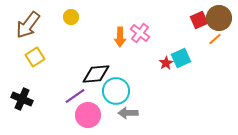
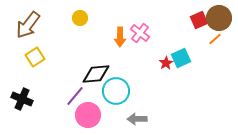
yellow circle: moved 9 px right, 1 px down
purple line: rotated 15 degrees counterclockwise
gray arrow: moved 9 px right, 6 px down
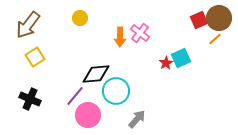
black cross: moved 8 px right
gray arrow: rotated 132 degrees clockwise
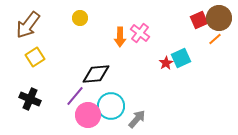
cyan circle: moved 5 px left, 15 px down
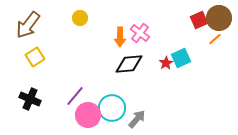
black diamond: moved 33 px right, 10 px up
cyan circle: moved 1 px right, 2 px down
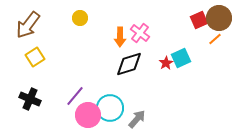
black diamond: rotated 12 degrees counterclockwise
cyan circle: moved 2 px left
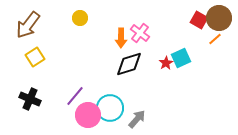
red square: rotated 36 degrees counterclockwise
orange arrow: moved 1 px right, 1 px down
